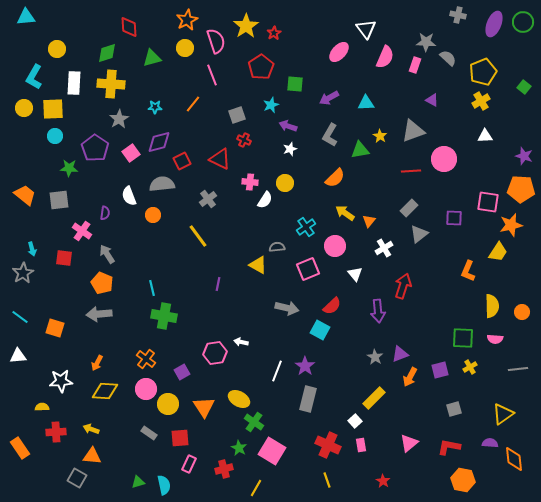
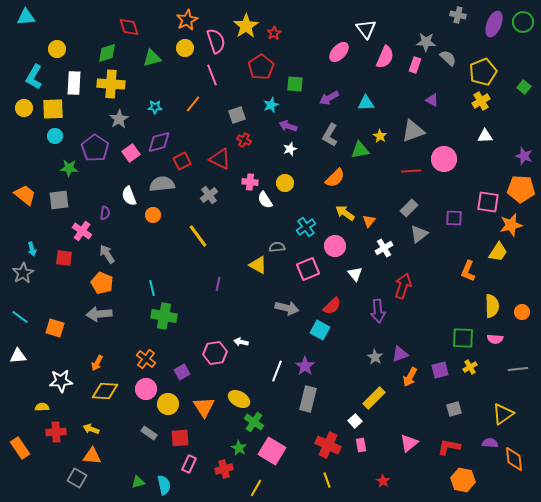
red diamond at (129, 27): rotated 15 degrees counterclockwise
gray cross at (208, 199): moved 1 px right, 4 px up
white semicircle at (265, 200): rotated 114 degrees clockwise
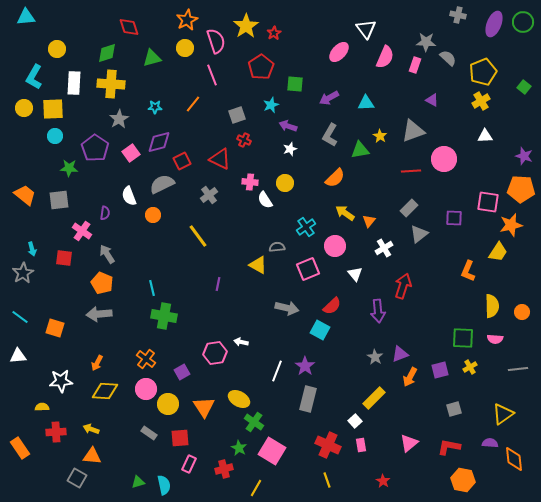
gray semicircle at (162, 184): rotated 20 degrees counterclockwise
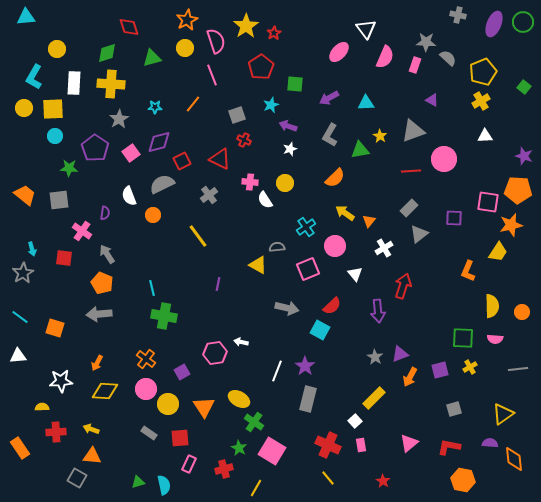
orange pentagon at (521, 189): moved 3 px left, 1 px down
yellow line at (327, 480): moved 1 px right, 2 px up; rotated 21 degrees counterclockwise
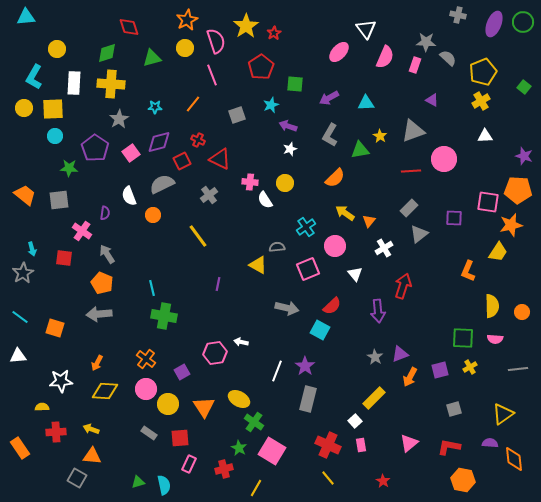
red cross at (244, 140): moved 46 px left
